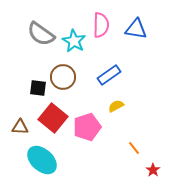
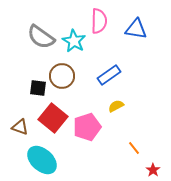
pink semicircle: moved 2 px left, 4 px up
gray semicircle: moved 3 px down
brown circle: moved 1 px left, 1 px up
brown triangle: rotated 18 degrees clockwise
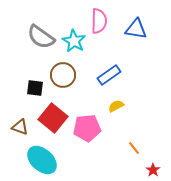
brown circle: moved 1 px right, 1 px up
black square: moved 3 px left
pink pentagon: moved 1 px down; rotated 12 degrees clockwise
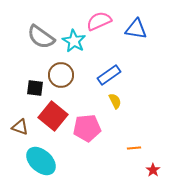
pink semicircle: rotated 115 degrees counterclockwise
brown circle: moved 2 px left
yellow semicircle: moved 1 px left, 5 px up; rotated 91 degrees clockwise
red square: moved 2 px up
orange line: rotated 56 degrees counterclockwise
cyan ellipse: moved 1 px left, 1 px down
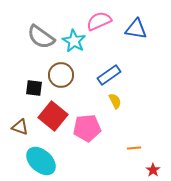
black square: moved 1 px left
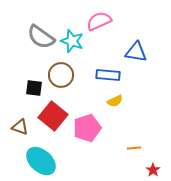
blue triangle: moved 23 px down
cyan star: moved 2 px left; rotated 10 degrees counterclockwise
blue rectangle: moved 1 px left; rotated 40 degrees clockwise
yellow semicircle: rotated 91 degrees clockwise
pink pentagon: rotated 12 degrees counterclockwise
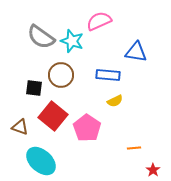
pink pentagon: rotated 20 degrees counterclockwise
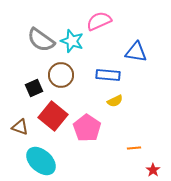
gray semicircle: moved 3 px down
black square: rotated 30 degrees counterclockwise
